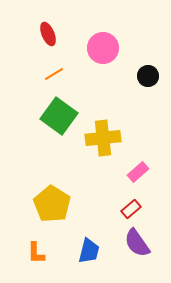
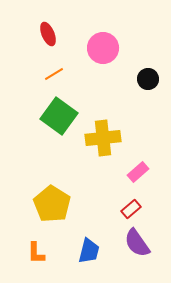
black circle: moved 3 px down
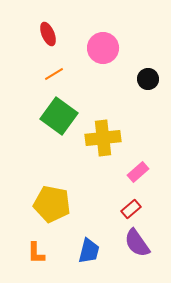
yellow pentagon: rotated 21 degrees counterclockwise
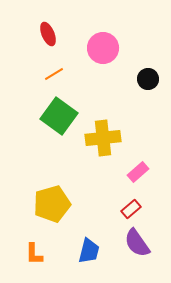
yellow pentagon: rotated 27 degrees counterclockwise
orange L-shape: moved 2 px left, 1 px down
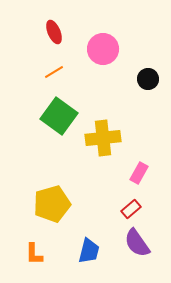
red ellipse: moved 6 px right, 2 px up
pink circle: moved 1 px down
orange line: moved 2 px up
pink rectangle: moved 1 px right, 1 px down; rotated 20 degrees counterclockwise
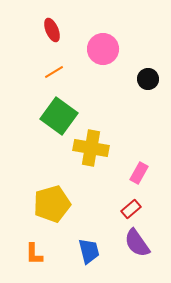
red ellipse: moved 2 px left, 2 px up
yellow cross: moved 12 px left, 10 px down; rotated 16 degrees clockwise
blue trapezoid: rotated 28 degrees counterclockwise
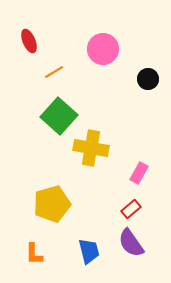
red ellipse: moved 23 px left, 11 px down
green square: rotated 6 degrees clockwise
purple semicircle: moved 6 px left
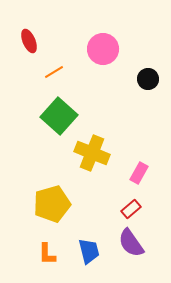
yellow cross: moved 1 px right, 5 px down; rotated 12 degrees clockwise
orange L-shape: moved 13 px right
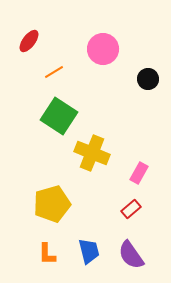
red ellipse: rotated 60 degrees clockwise
green square: rotated 9 degrees counterclockwise
purple semicircle: moved 12 px down
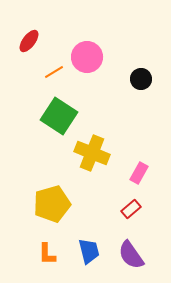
pink circle: moved 16 px left, 8 px down
black circle: moved 7 px left
